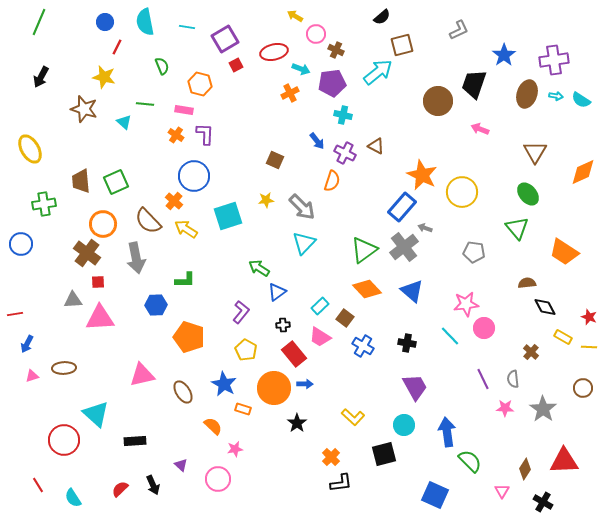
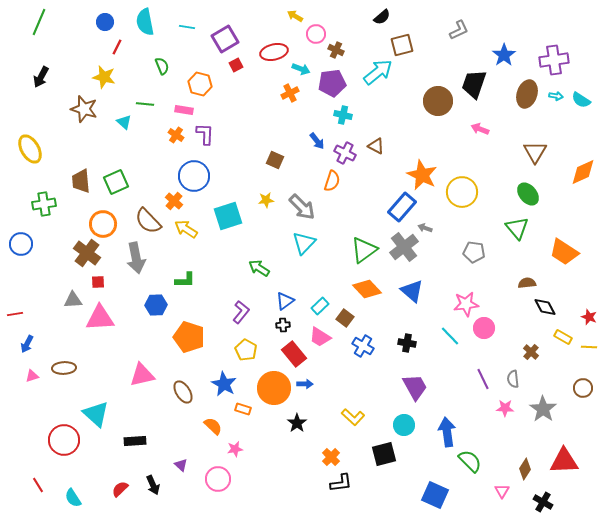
blue triangle at (277, 292): moved 8 px right, 9 px down
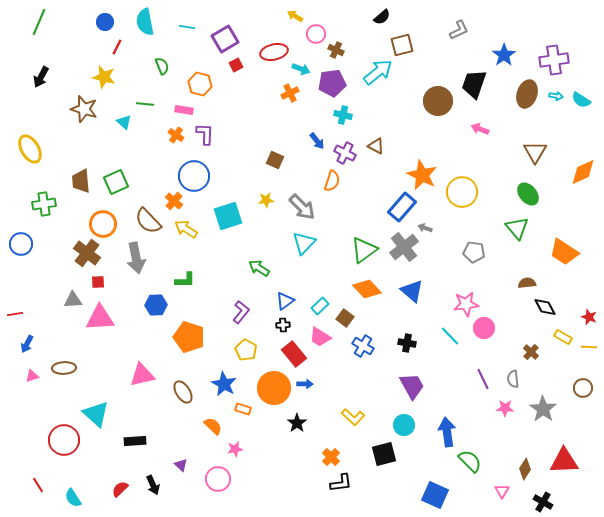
purple trapezoid at (415, 387): moved 3 px left, 1 px up
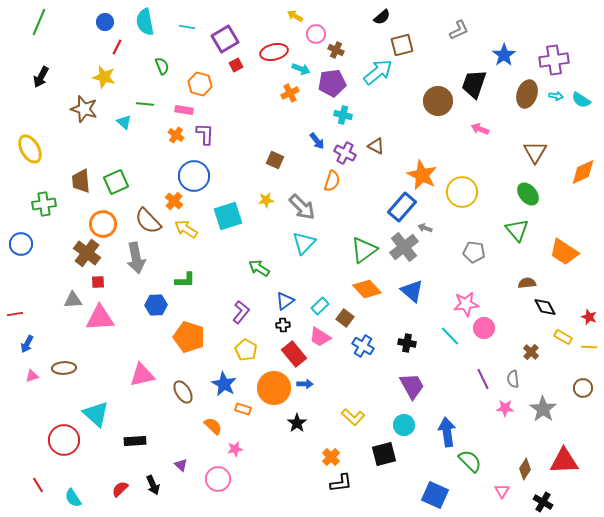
green triangle at (517, 228): moved 2 px down
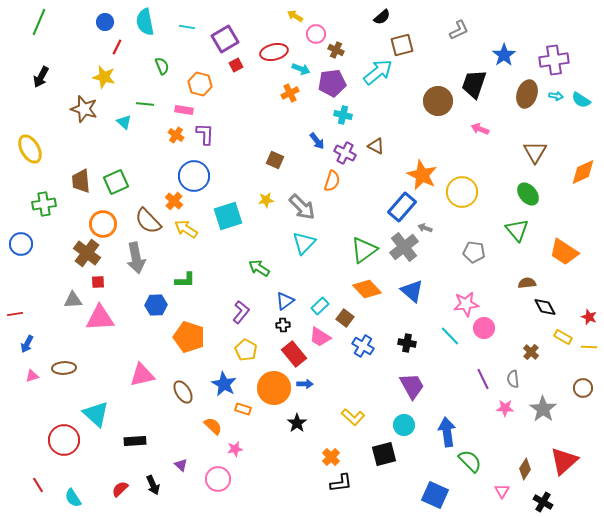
red triangle at (564, 461): rotated 40 degrees counterclockwise
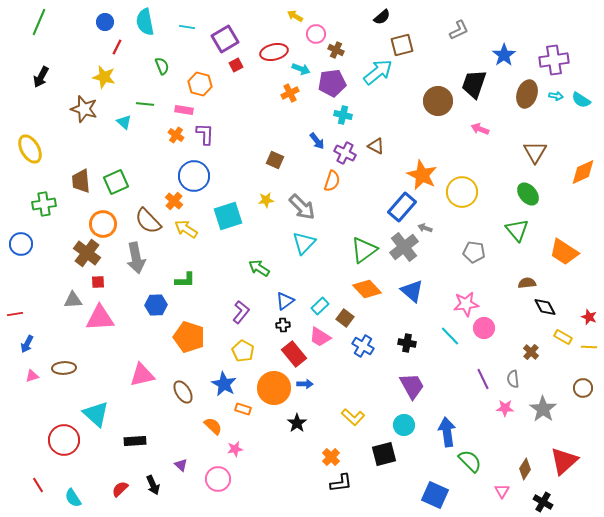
yellow pentagon at (246, 350): moved 3 px left, 1 px down
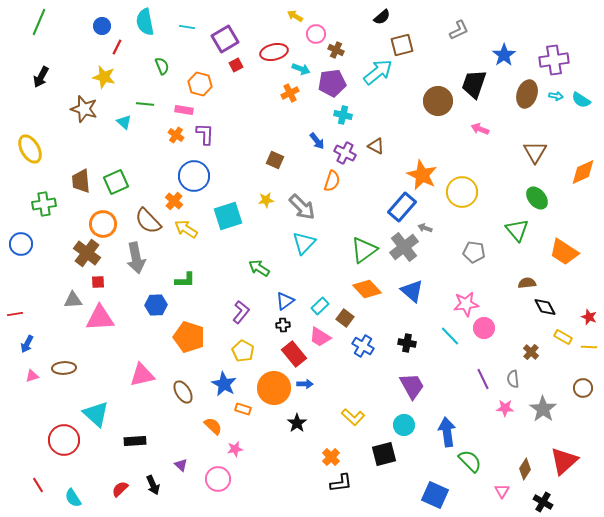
blue circle at (105, 22): moved 3 px left, 4 px down
green ellipse at (528, 194): moved 9 px right, 4 px down
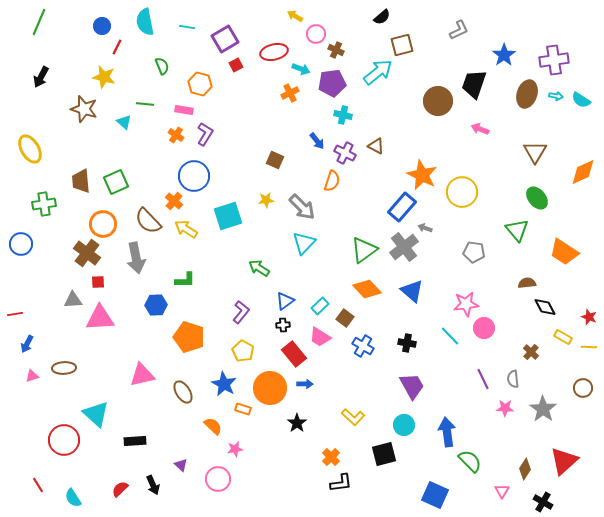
purple L-shape at (205, 134): rotated 30 degrees clockwise
orange circle at (274, 388): moved 4 px left
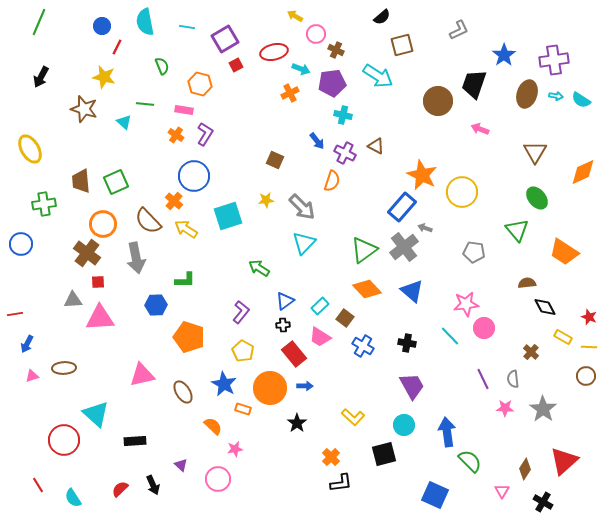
cyan arrow at (378, 72): moved 4 px down; rotated 72 degrees clockwise
blue arrow at (305, 384): moved 2 px down
brown circle at (583, 388): moved 3 px right, 12 px up
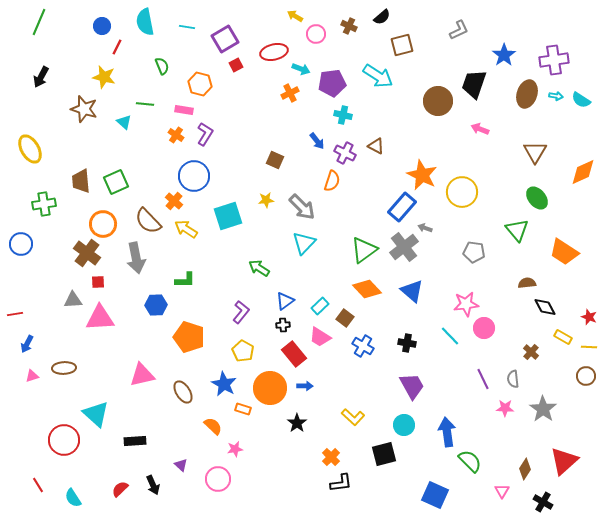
brown cross at (336, 50): moved 13 px right, 24 px up
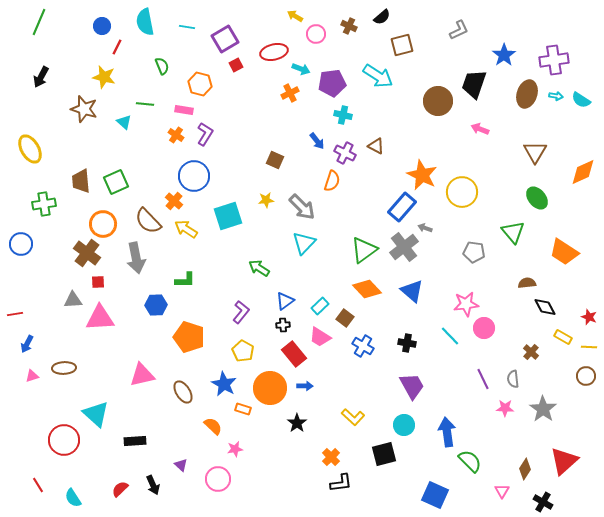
green triangle at (517, 230): moved 4 px left, 2 px down
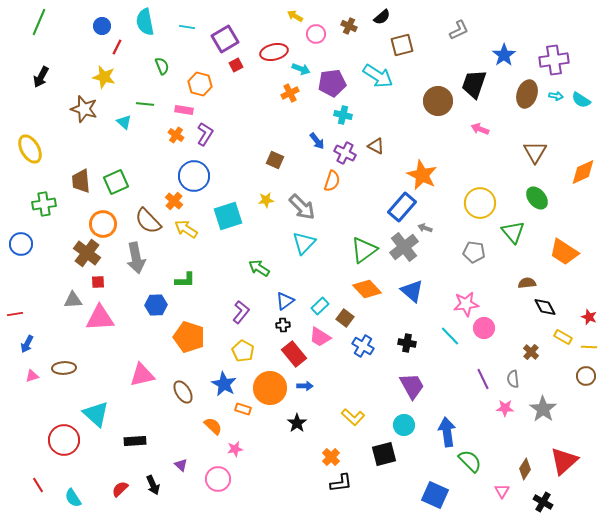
yellow circle at (462, 192): moved 18 px right, 11 px down
